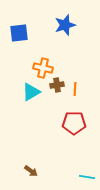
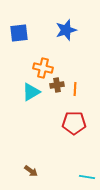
blue star: moved 1 px right, 5 px down
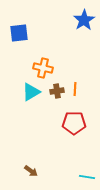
blue star: moved 18 px right, 10 px up; rotated 15 degrees counterclockwise
brown cross: moved 6 px down
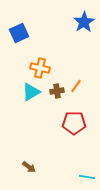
blue star: moved 2 px down
blue square: rotated 18 degrees counterclockwise
orange cross: moved 3 px left
orange line: moved 1 px right, 3 px up; rotated 32 degrees clockwise
brown arrow: moved 2 px left, 4 px up
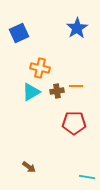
blue star: moved 7 px left, 6 px down
orange line: rotated 56 degrees clockwise
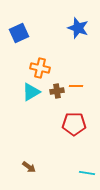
blue star: moved 1 px right; rotated 20 degrees counterclockwise
red pentagon: moved 1 px down
cyan line: moved 4 px up
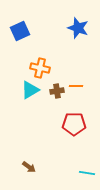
blue square: moved 1 px right, 2 px up
cyan triangle: moved 1 px left, 2 px up
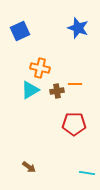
orange line: moved 1 px left, 2 px up
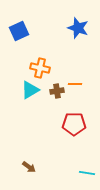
blue square: moved 1 px left
